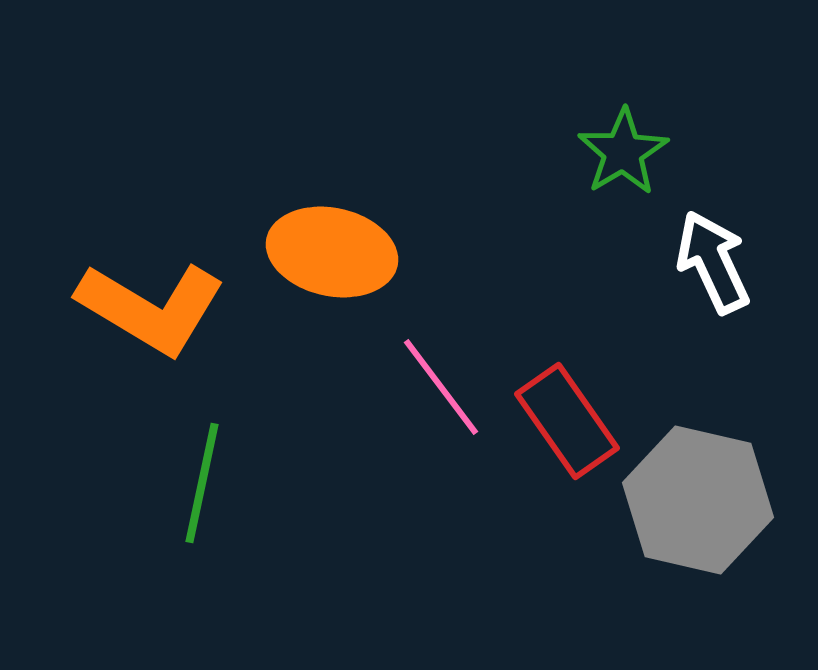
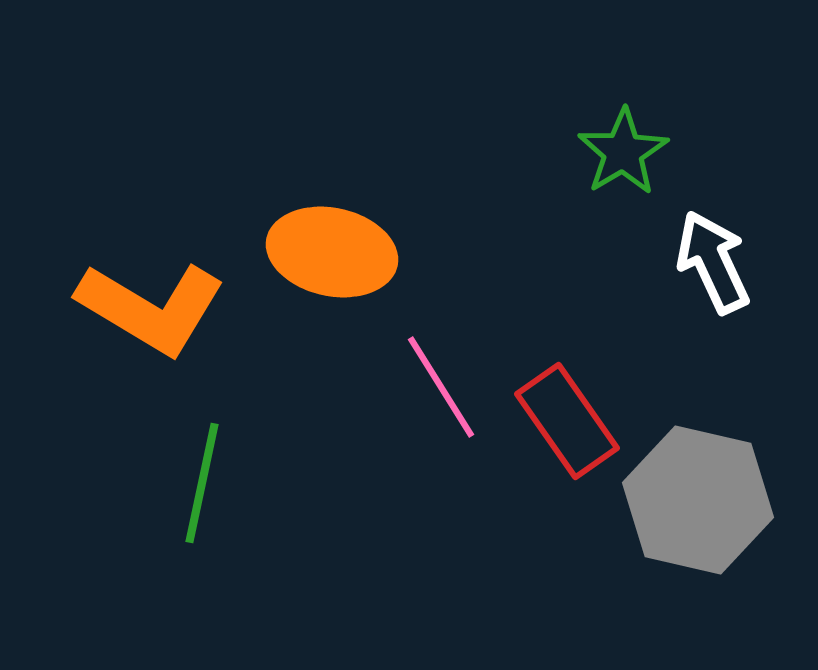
pink line: rotated 5 degrees clockwise
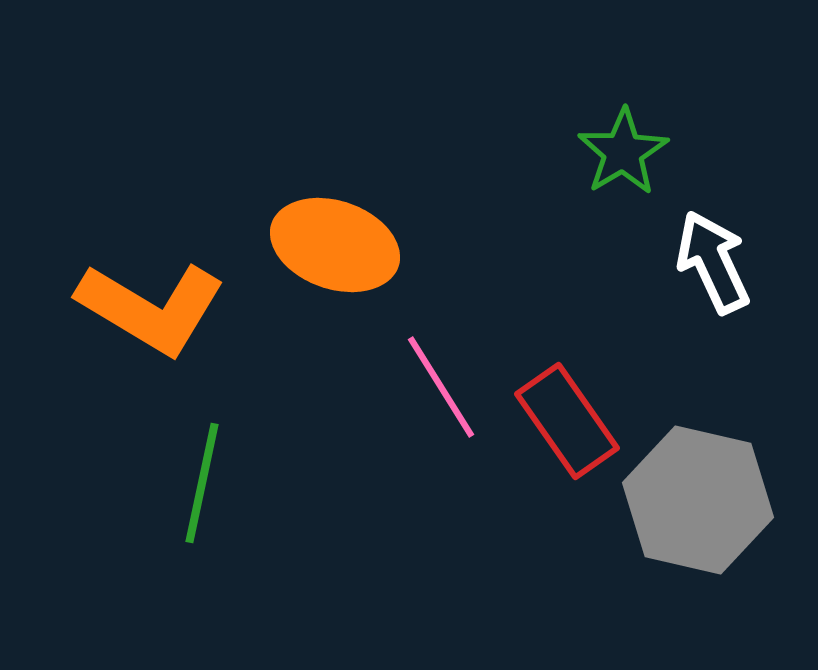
orange ellipse: moved 3 px right, 7 px up; rotated 7 degrees clockwise
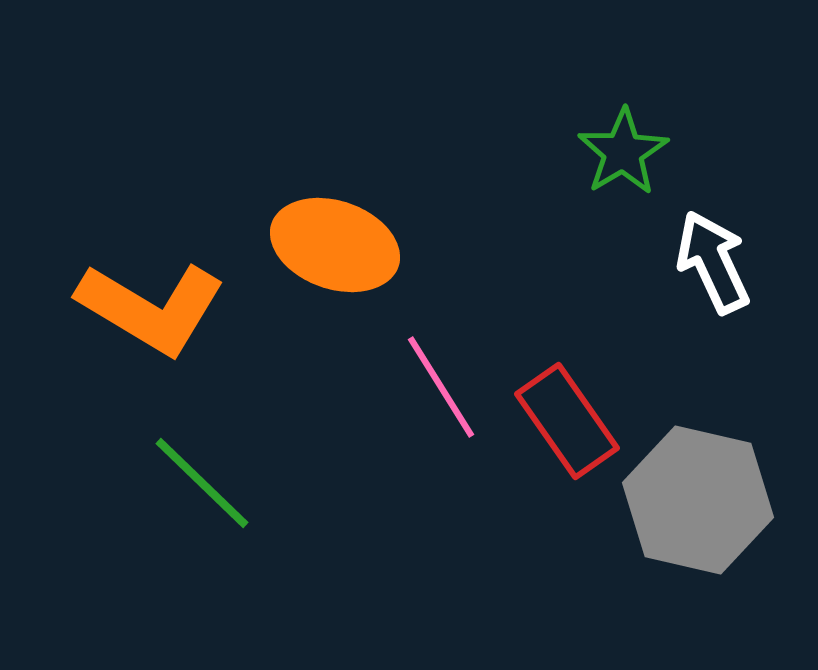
green line: rotated 58 degrees counterclockwise
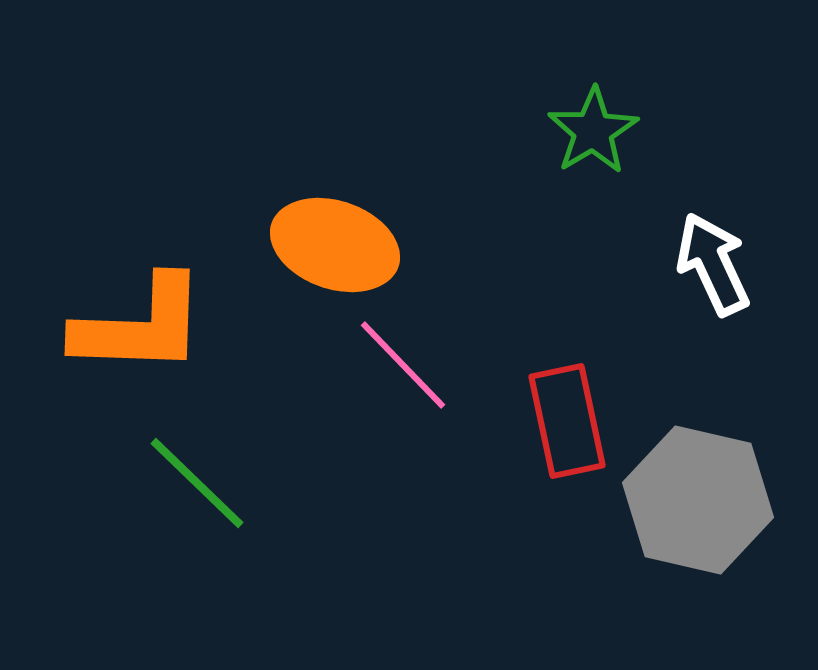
green star: moved 30 px left, 21 px up
white arrow: moved 2 px down
orange L-shape: moved 11 px left, 18 px down; rotated 29 degrees counterclockwise
pink line: moved 38 px left, 22 px up; rotated 12 degrees counterclockwise
red rectangle: rotated 23 degrees clockwise
green line: moved 5 px left
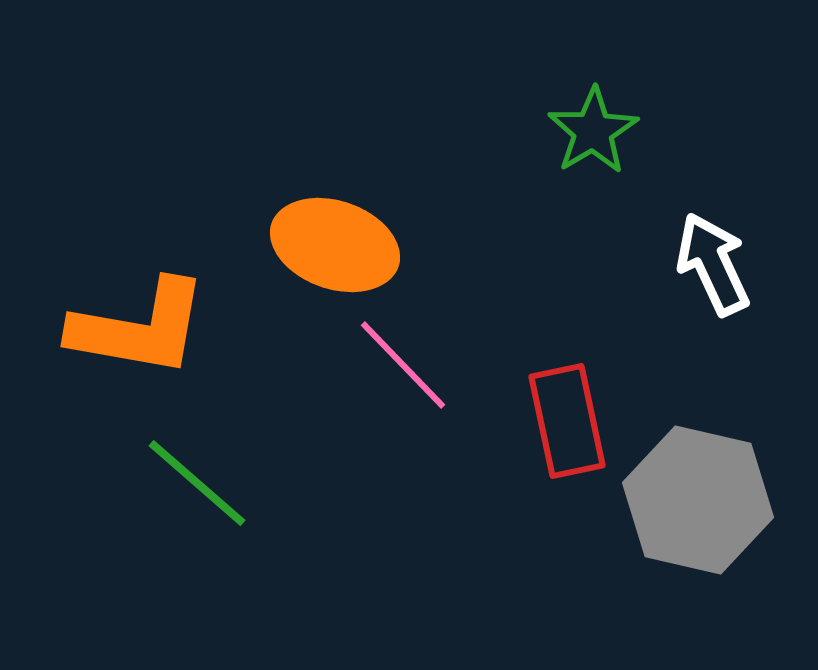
orange L-shape: moved 1 px left, 2 px down; rotated 8 degrees clockwise
green line: rotated 3 degrees counterclockwise
